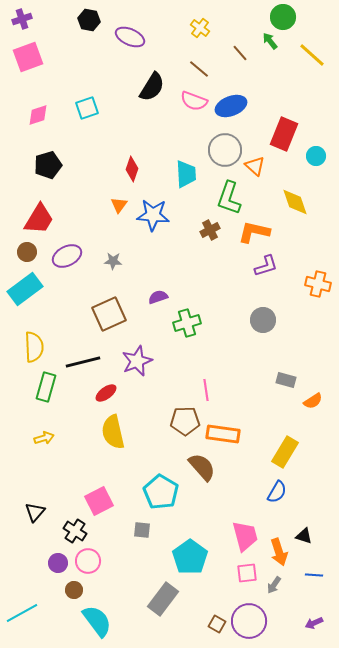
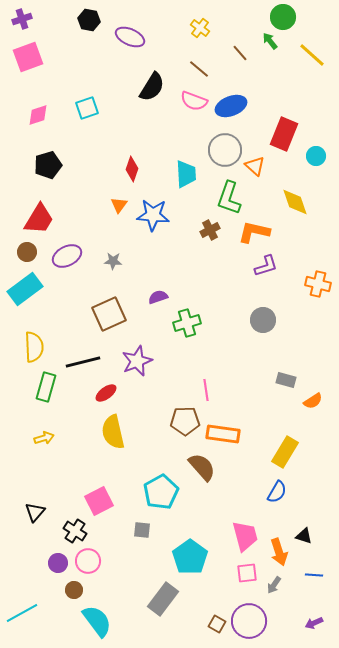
cyan pentagon at (161, 492): rotated 12 degrees clockwise
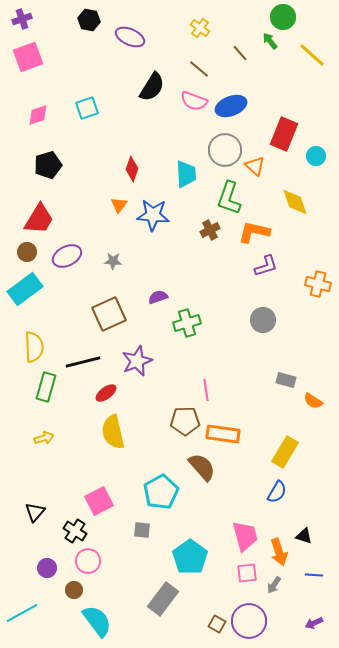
orange semicircle at (313, 401): rotated 66 degrees clockwise
purple circle at (58, 563): moved 11 px left, 5 px down
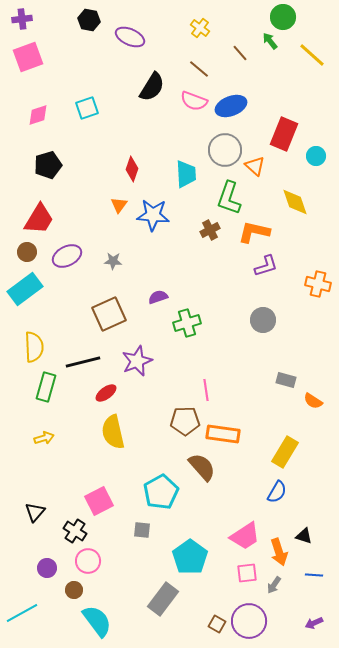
purple cross at (22, 19): rotated 12 degrees clockwise
pink trapezoid at (245, 536): rotated 72 degrees clockwise
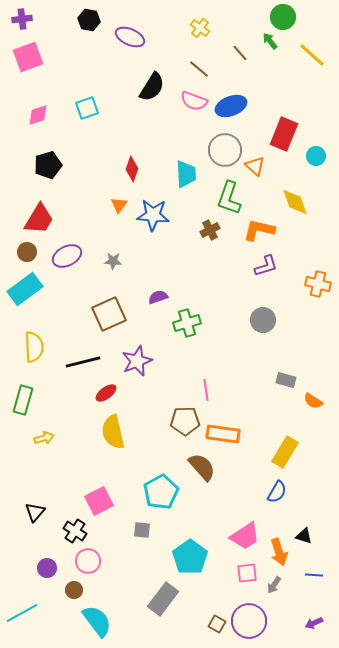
orange L-shape at (254, 232): moved 5 px right, 2 px up
green rectangle at (46, 387): moved 23 px left, 13 px down
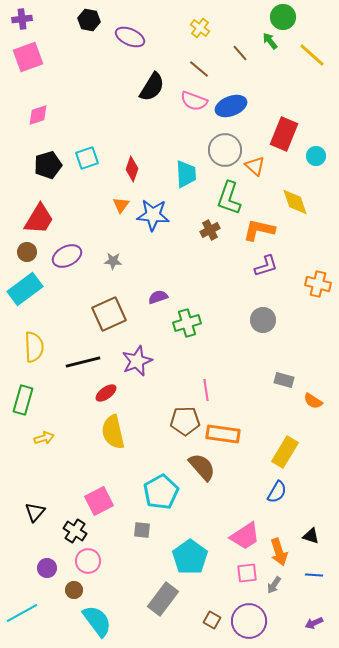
cyan square at (87, 108): moved 50 px down
orange triangle at (119, 205): moved 2 px right
gray rectangle at (286, 380): moved 2 px left
black triangle at (304, 536): moved 7 px right
brown square at (217, 624): moved 5 px left, 4 px up
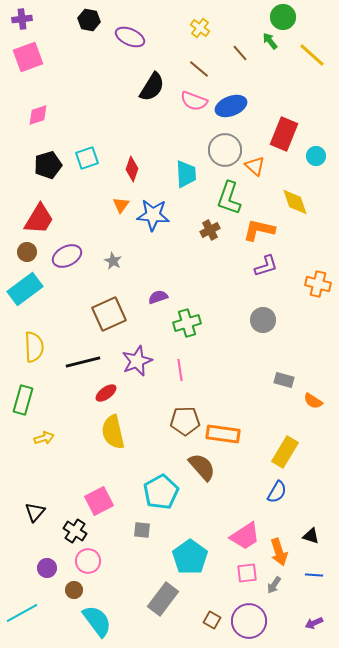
gray star at (113, 261): rotated 24 degrees clockwise
pink line at (206, 390): moved 26 px left, 20 px up
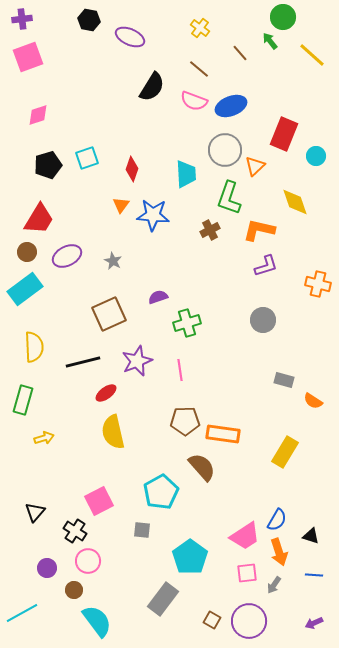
orange triangle at (255, 166): rotated 35 degrees clockwise
blue semicircle at (277, 492): moved 28 px down
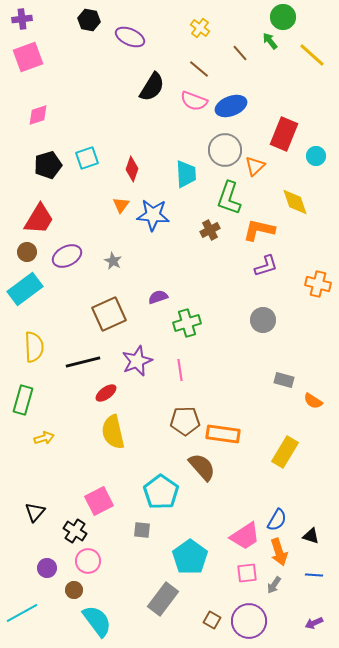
cyan pentagon at (161, 492): rotated 8 degrees counterclockwise
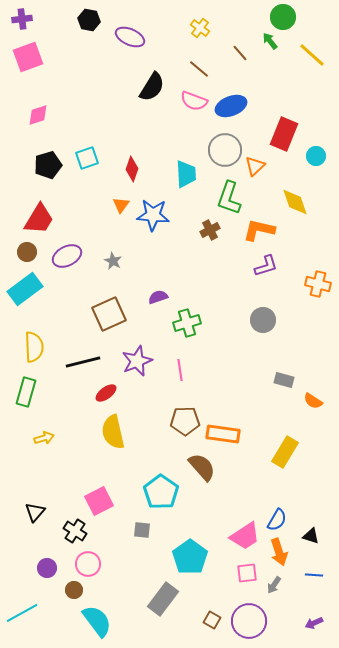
green rectangle at (23, 400): moved 3 px right, 8 px up
pink circle at (88, 561): moved 3 px down
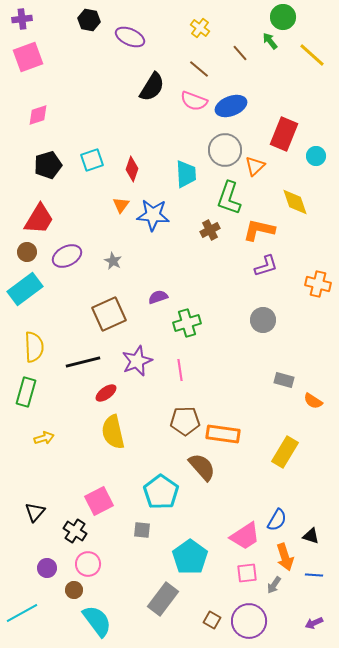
cyan square at (87, 158): moved 5 px right, 2 px down
orange arrow at (279, 552): moved 6 px right, 5 px down
